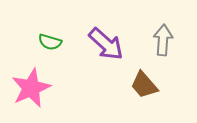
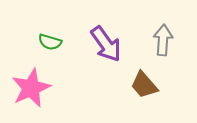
purple arrow: rotated 12 degrees clockwise
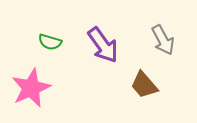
gray arrow: rotated 148 degrees clockwise
purple arrow: moved 3 px left, 1 px down
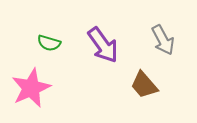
green semicircle: moved 1 px left, 1 px down
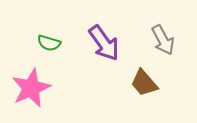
purple arrow: moved 1 px right, 2 px up
brown trapezoid: moved 2 px up
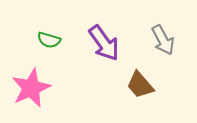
green semicircle: moved 3 px up
brown trapezoid: moved 4 px left, 2 px down
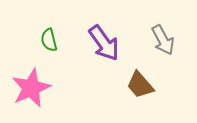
green semicircle: rotated 60 degrees clockwise
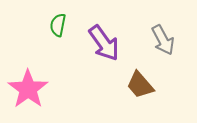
green semicircle: moved 9 px right, 15 px up; rotated 25 degrees clockwise
pink star: moved 3 px left, 1 px down; rotated 12 degrees counterclockwise
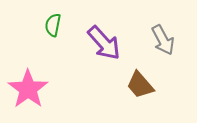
green semicircle: moved 5 px left
purple arrow: rotated 6 degrees counterclockwise
